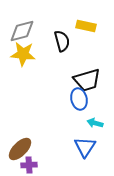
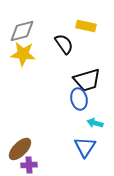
black semicircle: moved 2 px right, 3 px down; rotated 20 degrees counterclockwise
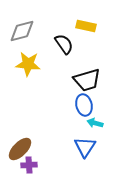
yellow star: moved 5 px right, 10 px down
blue ellipse: moved 5 px right, 6 px down
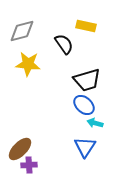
blue ellipse: rotated 35 degrees counterclockwise
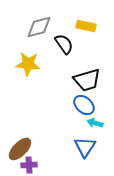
gray diamond: moved 17 px right, 4 px up
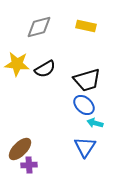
black semicircle: moved 19 px left, 25 px down; rotated 95 degrees clockwise
yellow star: moved 11 px left
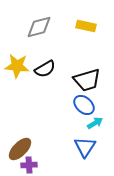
yellow star: moved 2 px down
cyan arrow: rotated 133 degrees clockwise
